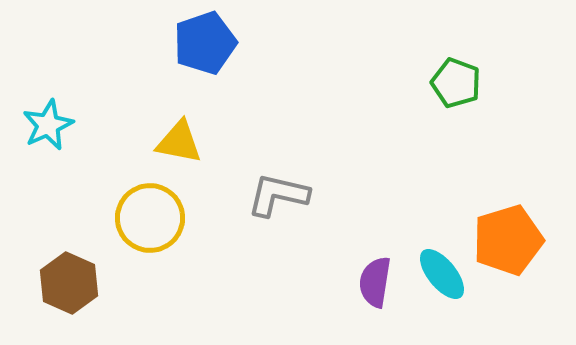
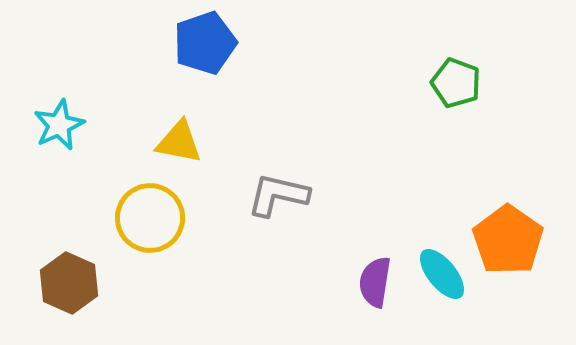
cyan star: moved 11 px right
orange pentagon: rotated 20 degrees counterclockwise
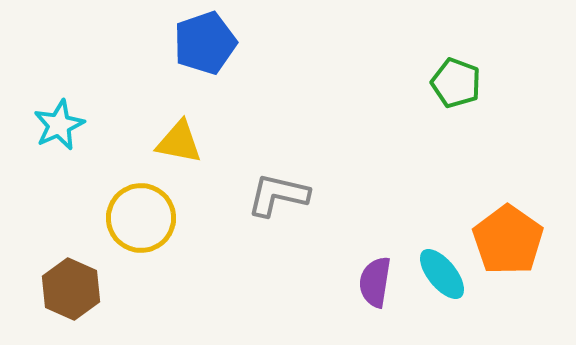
yellow circle: moved 9 px left
brown hexagon: moved 2 px right, 6 px down
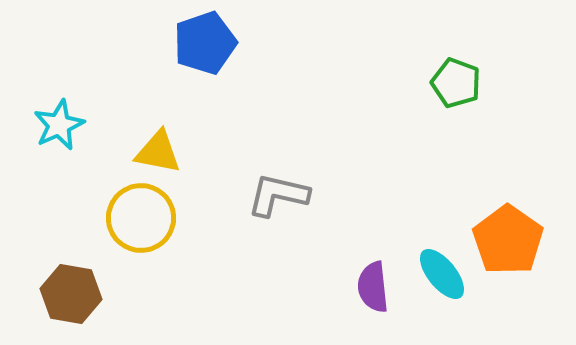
yellow triangle: moved 21 px left, 10 px down
purple semicircle: moved 2 px left, 5 px down; rotated 15 degrees counterclockwise
brown hexagon: moved 5 px down; rotated 14 degrees counterclockwise
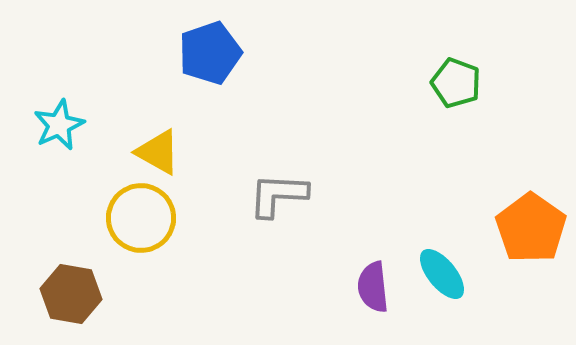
blue pentagon: moved 5 px right, 10 px down
yellow triangle: rotated 18 degrees clockwise
gray L-shape: rotated 10 degrees counterclockwise
orange pentagon: moved 23 px right, 12 px up
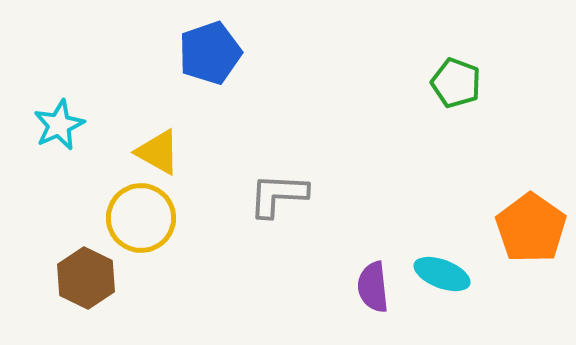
cyan ellipse: rotated 30 degrees counterclockwise
brown hexagon: moved 15 px right, 16 px up; rotated 16 degrees clockwise
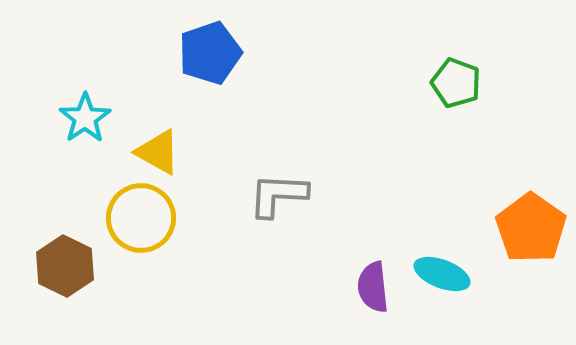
cyan star: moved 26 px right, 7 px up; rotated 9 degrees counterclockwise
brown hexagon: moved 21 px left, 12 px up
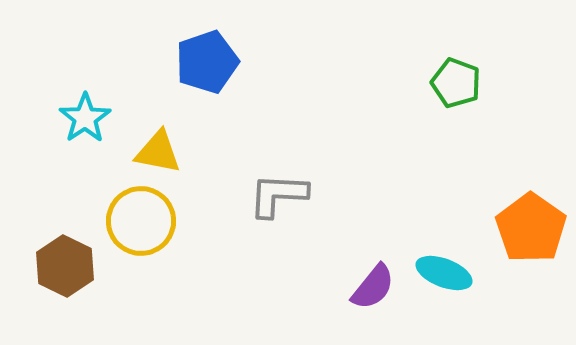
blue pentagon: moved 3 px left, 9 px down
yellow triangle: rotated 18 degrees counterclockwise
yellow circle: moved 3 px down
cyan ellipse: moved 2 px right, 1 px up
purple semicircle: rotated 135 degrees counterclockwise
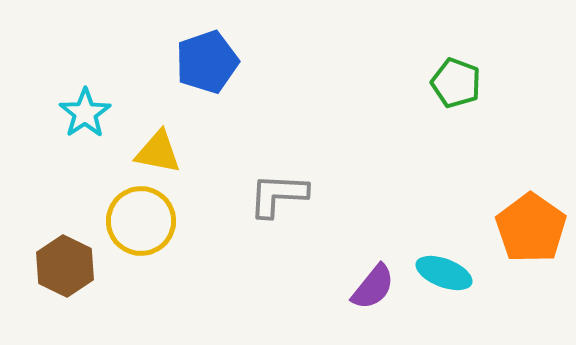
cyan star: moved 5 px up
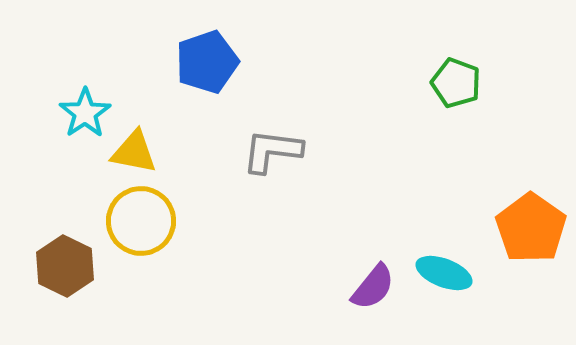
yellow triangle: moved 24 px left
gray L-shape: moved 6 px left, 44 px up; rotated 4 degrees clockwise
